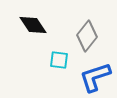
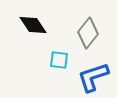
gray diamond: moved 1 px right, 3 px up
blue L-shape: moved 2 px left
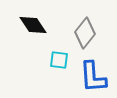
gray diamond: moved 3 px left
blue L-shape: rotated 76 degrees counterclockwise
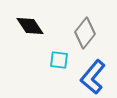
black diamond: moved 3 px left, 1 px down
blue L-shape: rotated 44 degrees clockwise
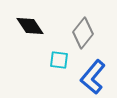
gray diamond: moved 2 px left
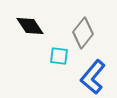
cyan square: moved 4 px up
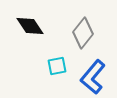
cyan square: moved 2 px left, 10 px down; rotated 18 degrees counterclockwise
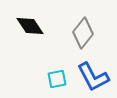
cyan square: moved 13 px down
blue L-shape: rotated 68 degrees counterclockwise
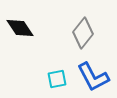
black diamond: moved 10 px left, 2 px down
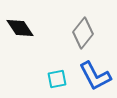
blue L-shape: moved 2 px right, 1 px up
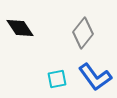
blue L-shape: moved 1 px down; rotated 8 degrees counterclockwise
